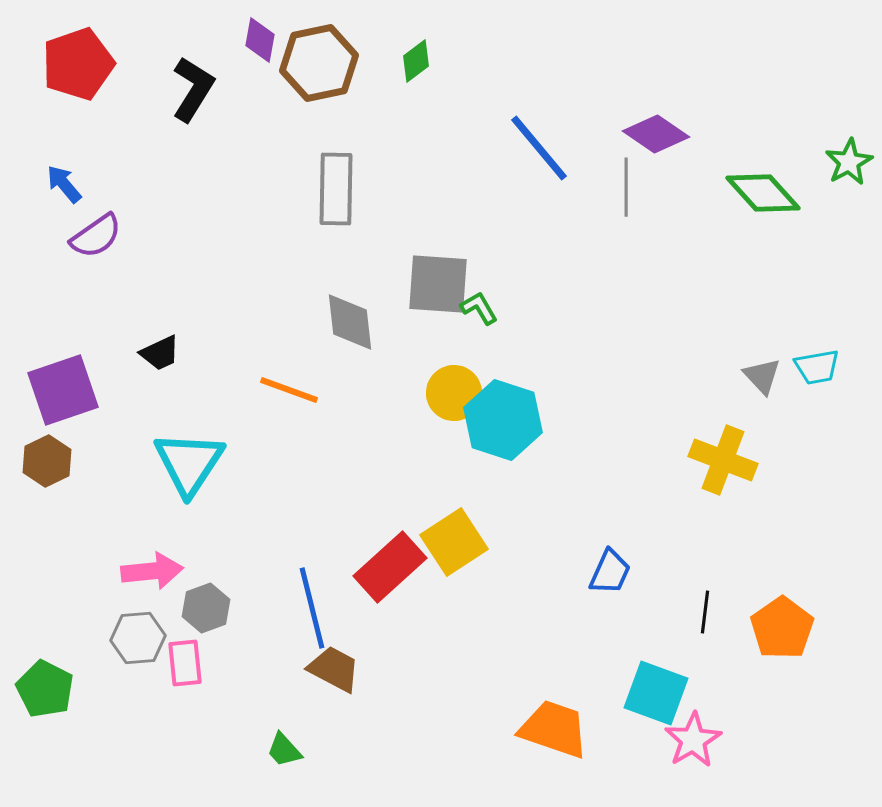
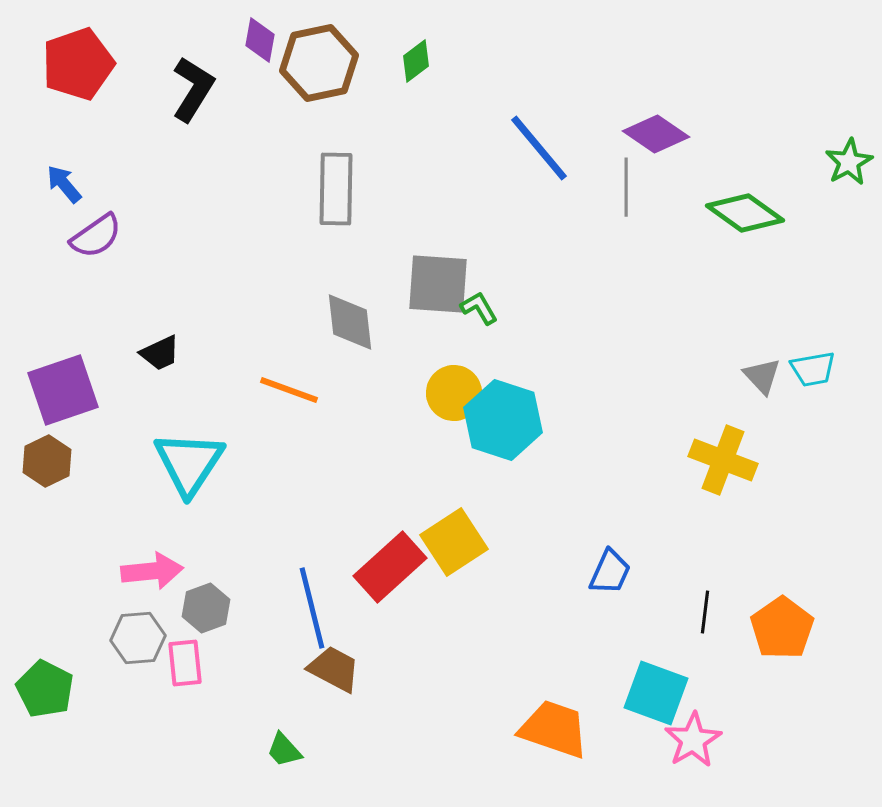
green diamond at (763, 193): moved 18 px left, 20 px down; rotated 12 degrees counterclockwise
cyan trapezoid at (817, 367): moved 4 px left, 2 px down
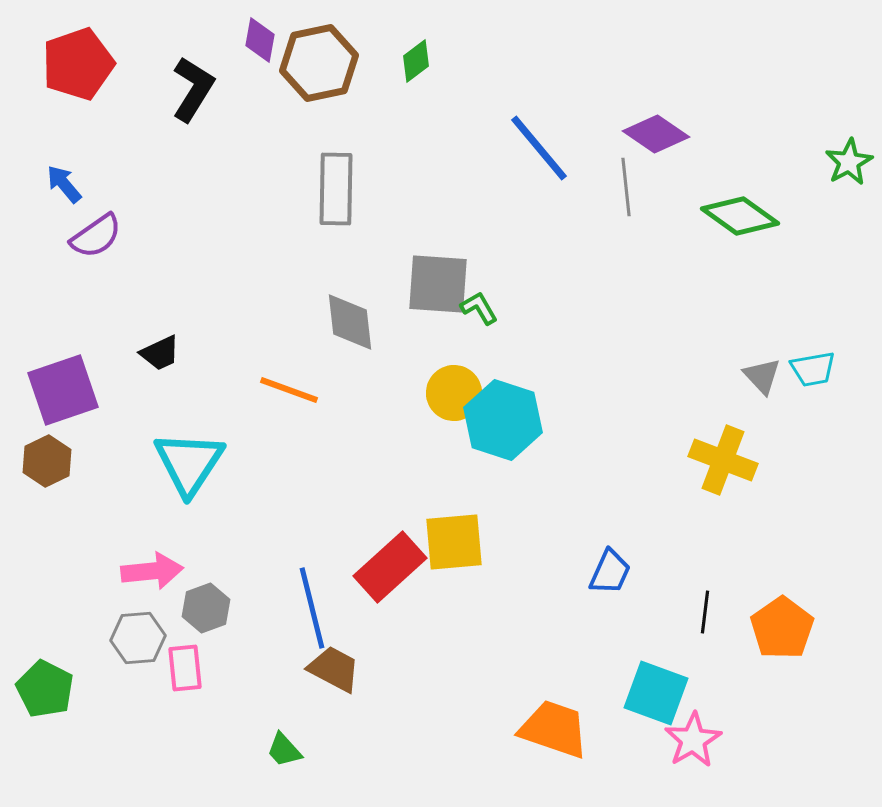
gray line at (626, 187): rotated 6 degrees counterclockwise
green diamond at (745, 213): moved 5 px left, 3 px down
yellow square at (454, 542): rotated 28 degrees clockwise
pink rectangle at (185, 663): moved 5 px down
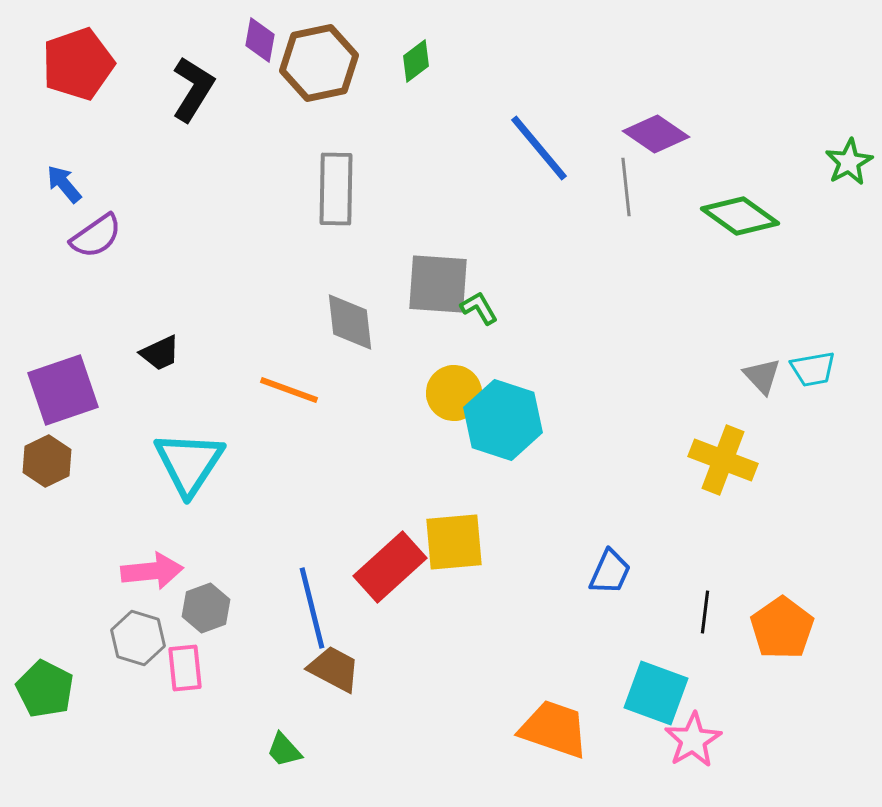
gray hexagon at (138, 638): rotated 22 degrees clockwise
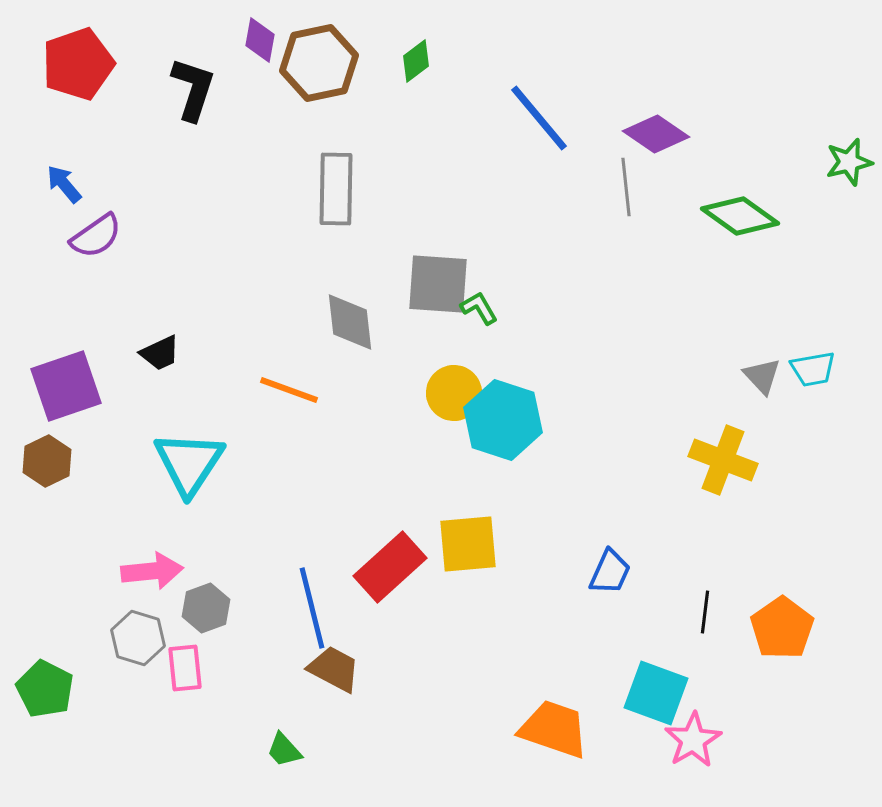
black L-shape at (193, 89): rotated 14 degrees counterclockwise
blue line at (539, 148): moved 30 px up
green star at (849, 162): rotated 15 degrees clockwise
purple square at (63, 390): moved 3 px right, 4 px up
yellow square at (454, 542): moved 14 px right, 2 px down
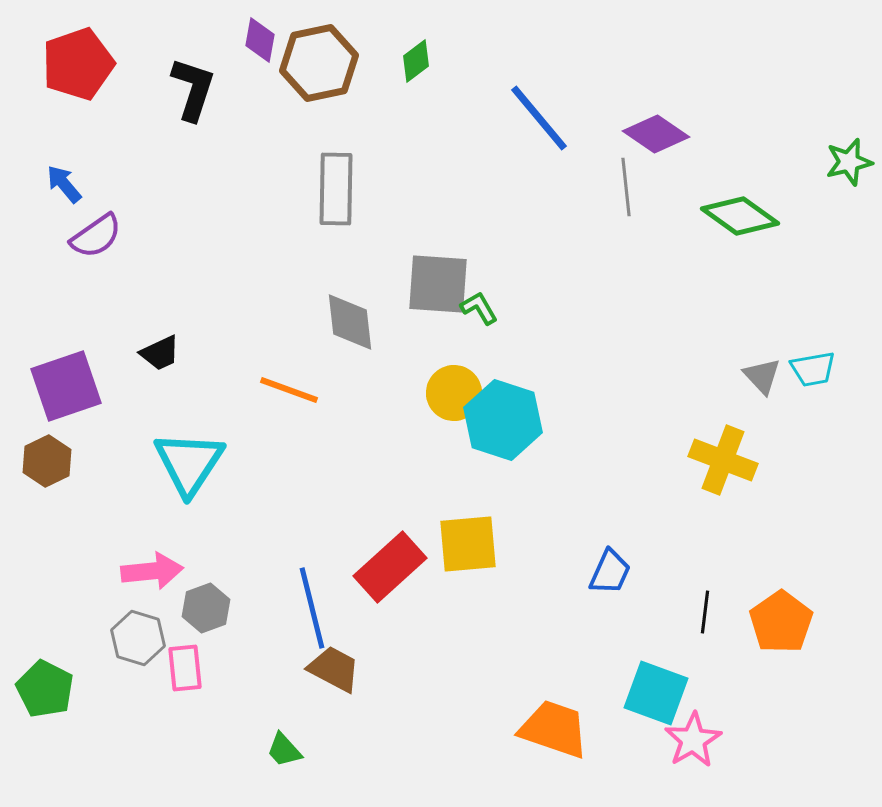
orange pentagon at (782, 628): moved 1 px left, 6 px up
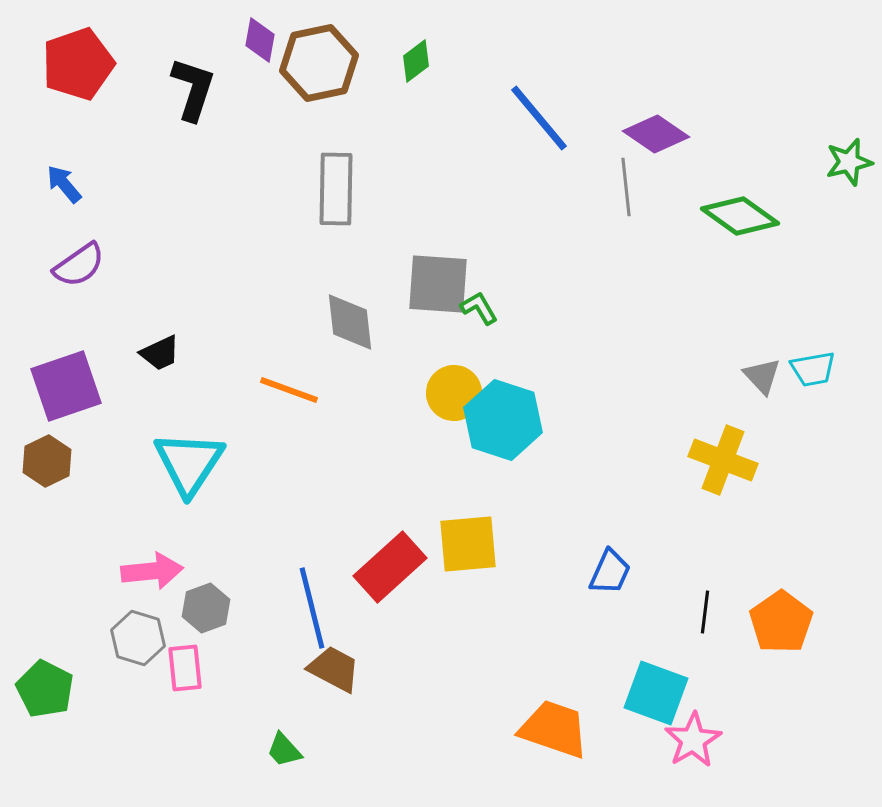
purple semicircle at (96, 236): moved 17 px left, 29 px down
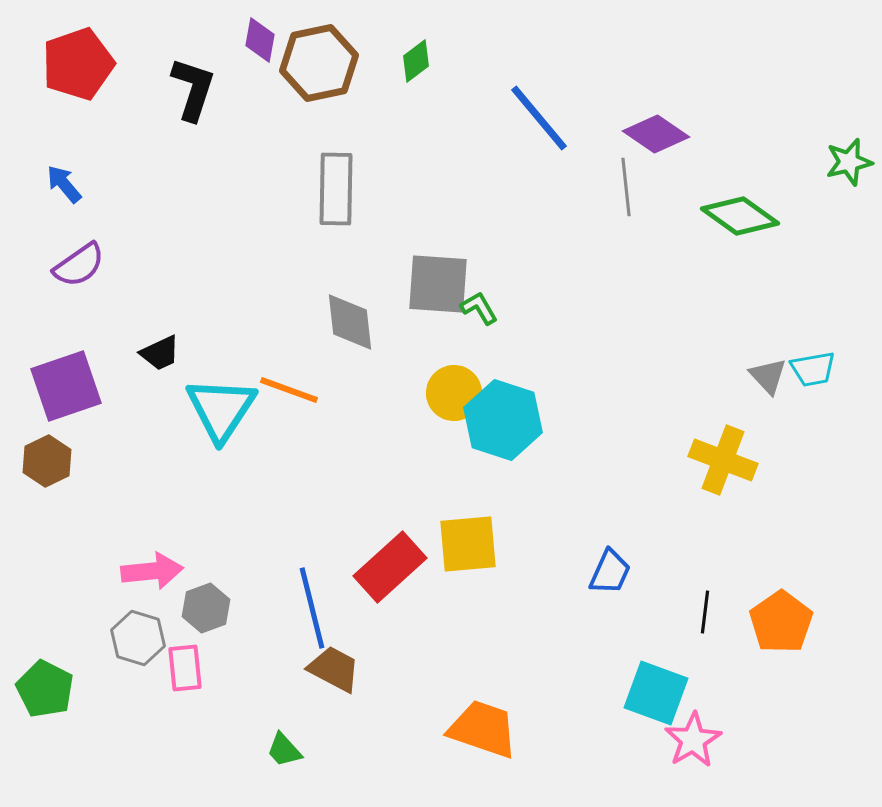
gray triangle at (762, 376): moved 6 px right
cyan triangle at (189, 463): moved 32 px right, 54 px up
orange trapezoid at (554, 729): moved 71 px left
